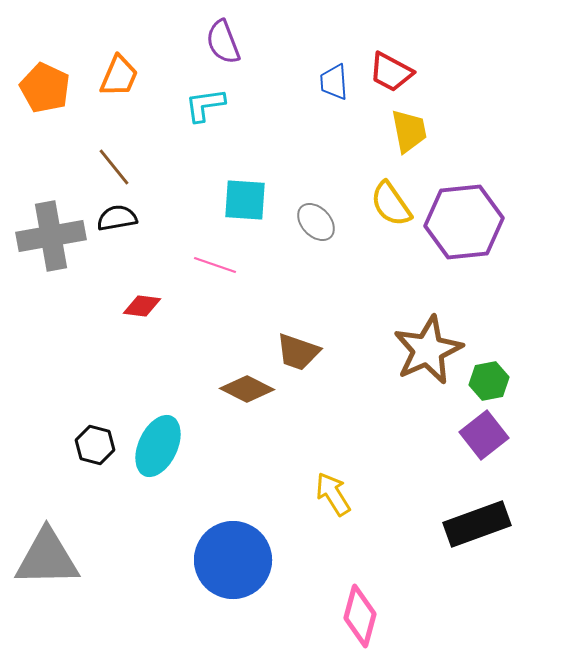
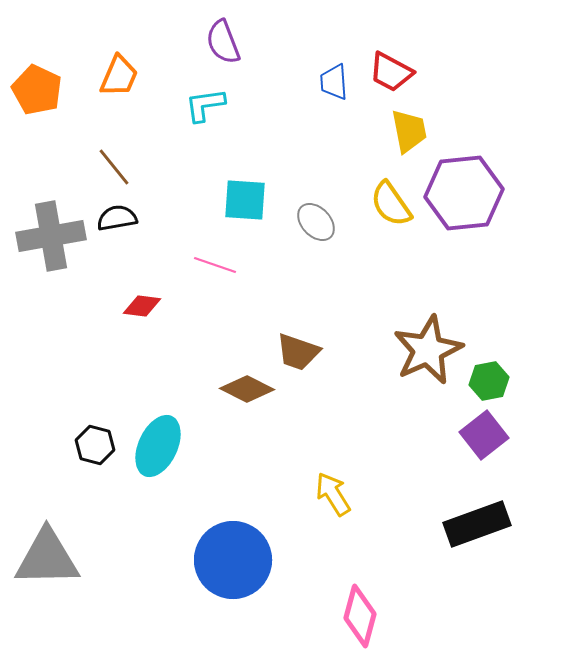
orange pentagon: moved 8 px left, 2 px down
purple hexagon: moved 29 px up
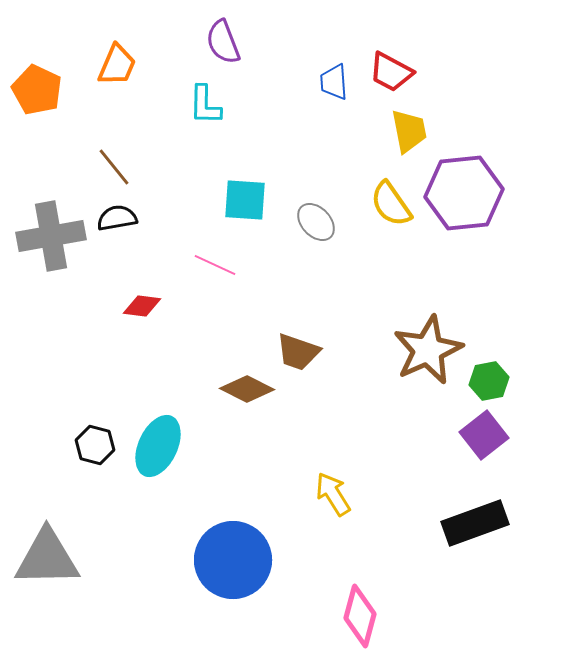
orange trapezoid: moved 2 px left, 11 px up
cyan L-shape: rotated 81 degrees counterclockwise
pink line: rotated 6 degrees clockwise
black rectangle: moved 2 px left, 1 px up
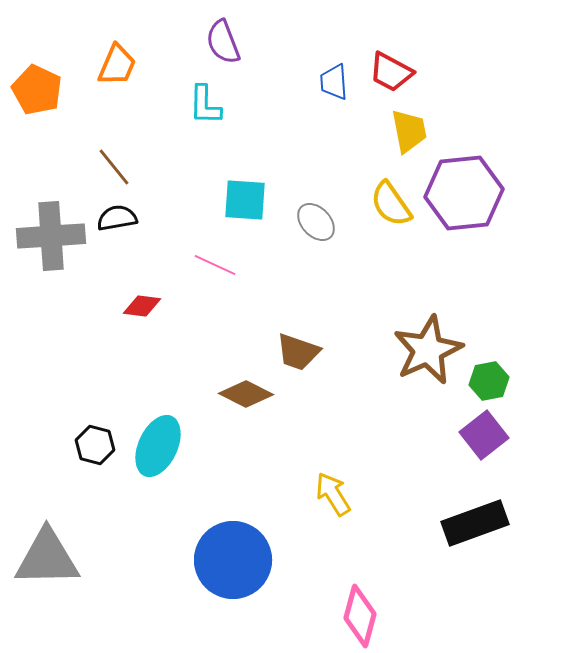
gray cross: rotated 6 degrees clockwise
brown diamond: moved 1 px left, 5 px down
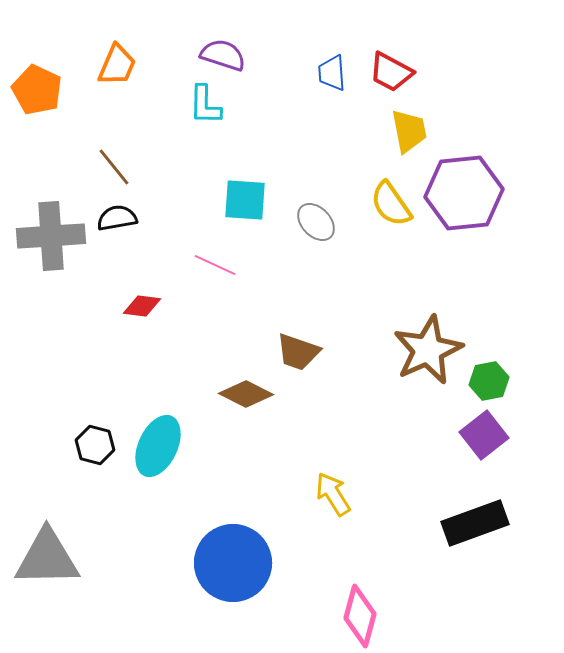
purple semicircle: moved 13 px down; rotated 129 degrees clockwise
blue trapezoid: moved 2 px left, 9 px up
blue circle: moved 3 px down
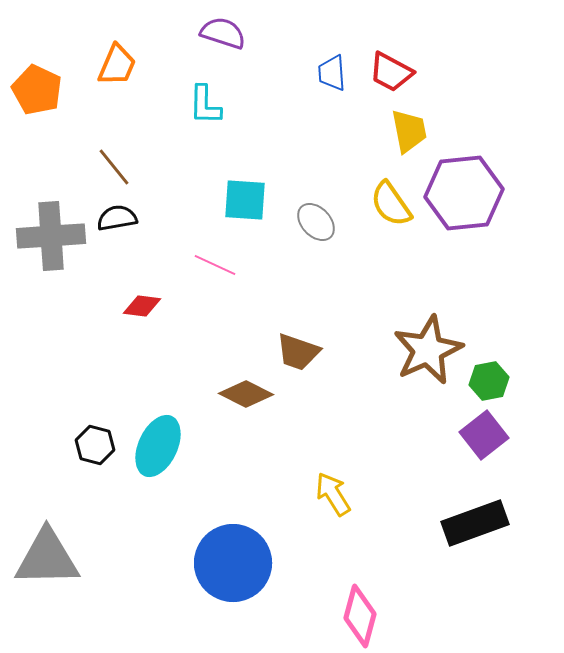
purple semicircle: moved 22 px up
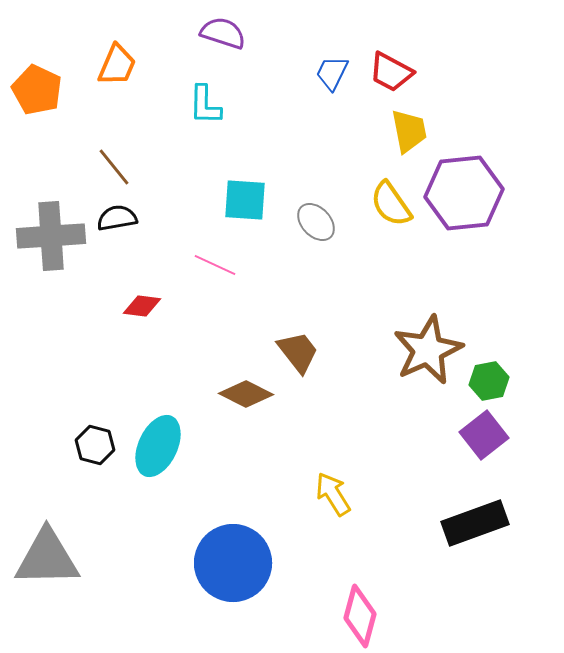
blue trapezoid: rotated 30 degrees clockwise
brown trapezoid: rotated 147 degrees counterclockwise
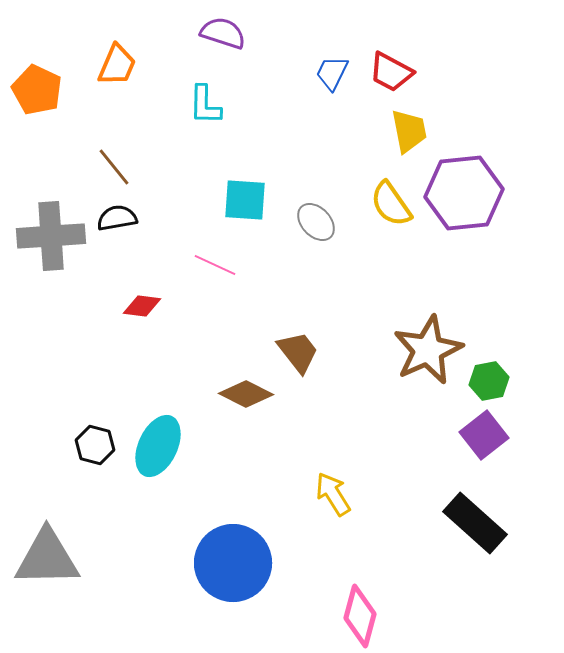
black rectangle: rotated 62 degrees clockwise
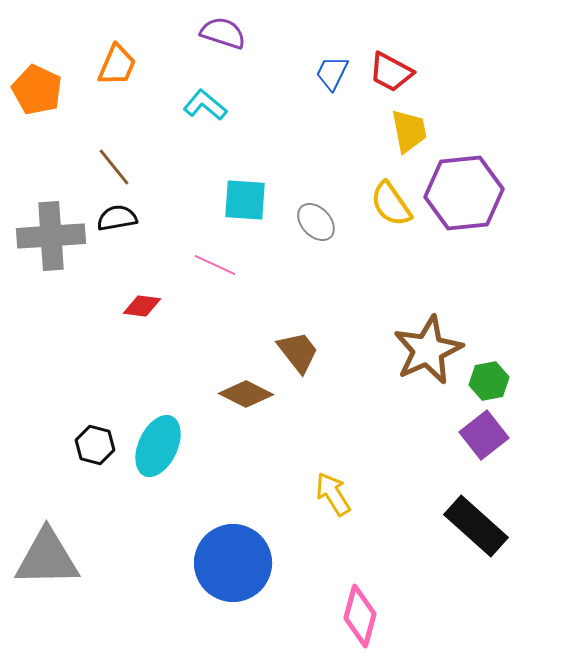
cyan L-shape: rotated 129 degrees clockwise
black rectangle: moved 1 px right, 3 px down
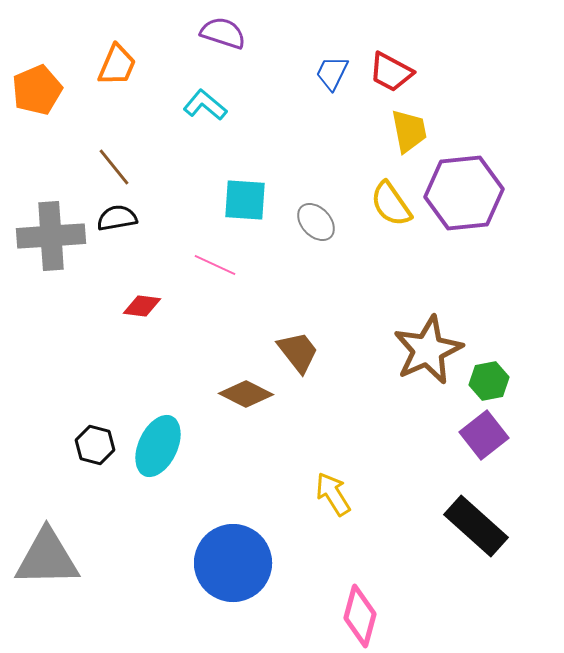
orange pentagon: rotated 24 degrees clockwise
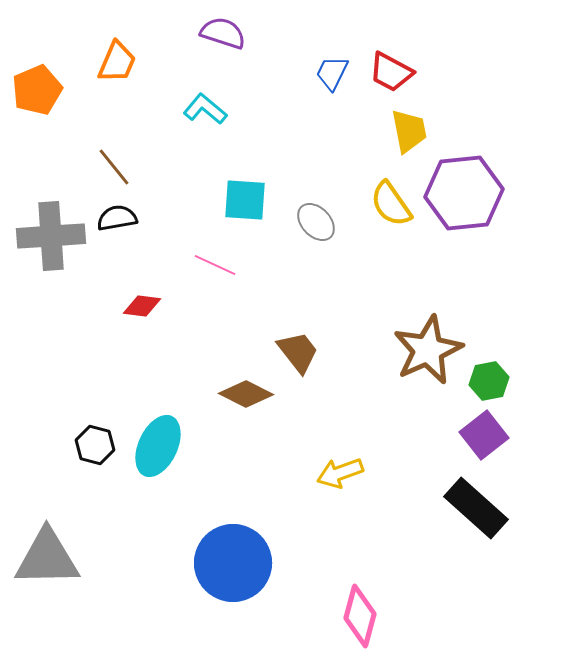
orange trapezoid: moved 3 px up
cyan L-shape: moved 4 px down
yellow arrow: moved 7 px right, 21 px up; rotated 78 degrees counterclockwise
black rectangle: moved 18 px up
